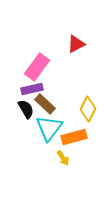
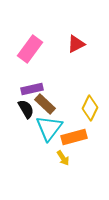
pink rectangle: moved 7 px left, 18 px up
yellow diamond: moved 2 px right, 1 px up
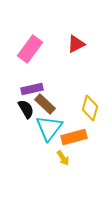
yellow diamond: rotated 10 degrees counterclockwise
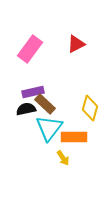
purple rectangle: moved 1 px right, 3 px down
black semicircle: rotated 72 degrees counterclockwise
orange rectangle: rotated 15 degrees clockwise
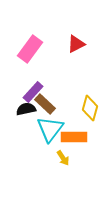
purple rectangle: rotated 35 degrees counterclockwise
cyan triangle: moved 1 px right, 1 px down
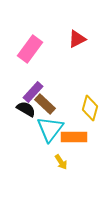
red triangle: moved 1 px right, 5 px up
black semicircle: rotated 42 degrees clockwise
yellow arrow: moved 2 px left, 4 px down
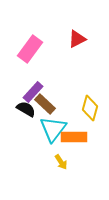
cyan triangle: moved 3 px right
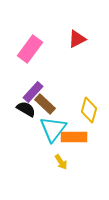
yellow diamond: moved 1 px left, 2 px down
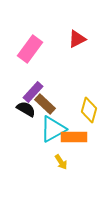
cyan triangle: rotated 24 degrees clockwise
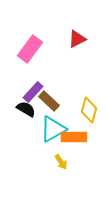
brown rectangle: moved 4 px right, 3 px up
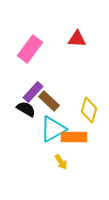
red triangle: rotated 30 degrees clockwise
